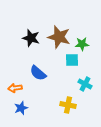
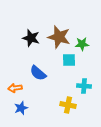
cyan square: moved 3 px left
cyan cross: moved 1 px left, 2 px down; rotated 24 degrees counterclockwise
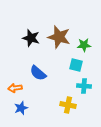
green star: moved 2 px right, 1 px down
cyan square: moved 7 px right, 5 px down; rotated 16 degrees clockwise
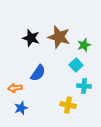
green star: rotated 16 degrees counterclockwise
cyan square: rotated 32 degrees clockwise
blue semicircle: rotated 96 degrees counterclockwise
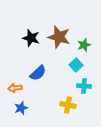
blue semicircle: rotated 12 degrees clockwise
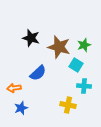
brown star: moved 10 px down
cyan square: rotated 16 degrees counterclockwise
orange arrow: moved 1 px left
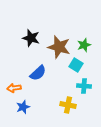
blue star: moved 2 px right, 1 px up
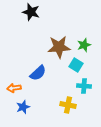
black star: moved 26 px up
brown star: rotated 20 degrees counterclockwise
